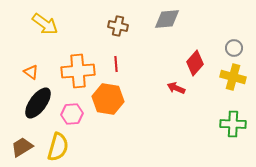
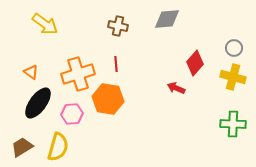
orange cross: moved 3 px down; rotated 12 degrees counterclockwise
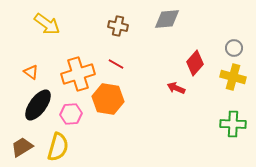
yellow arrow: moved 2 px right
red line: rotated 56 degrees counterclockwise
black ellipse: moved 2 px down
pink hexagon: moved 1 px left
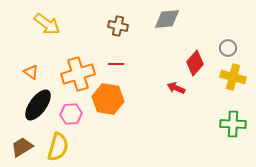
gray circle: moved 6 px left
red line: rotated 28 degrees counterclockwise
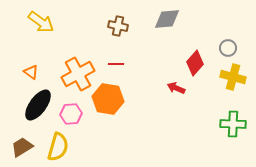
yellow arrow: moved 6 px left, 2 px up
orange cross: rotated 12 degrees counterclockwise
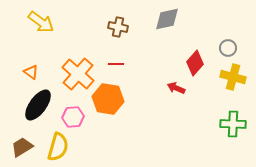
gray diamond: rotated 8 degrees counterclockwise
brown cross: moved 1 px down
orange cross: rotated 20 degrees counterclockwise
pink hexagon: moved 2 px right, 3 px down
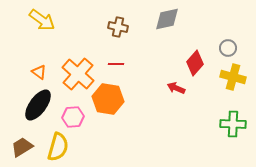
yellow arrow: moved 1 px right, 2 px up
orange triangle: moved 8 px right
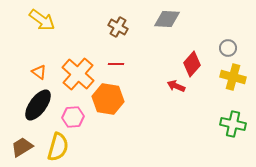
gray diamond: rotated 16 degrees clockwise
brown cross: rotated 18 degrees clockwise
red diamond: moved 3 px left, 1 px down
red arrow: moved 2 px up
green cross: rotated 10 degrees clockwise
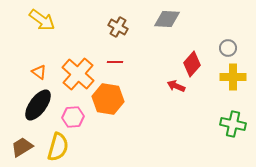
red line: moved 1 px left, 2 px up
yellow cross: rotated 15 degrees counterclockwise
